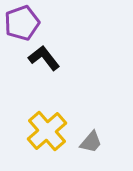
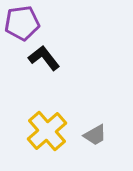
purple pentagon: rotated 12 degrees clockwise
gray trapezoid: moved 4 px right, 7 px up; rotated 20 degrees clockwise
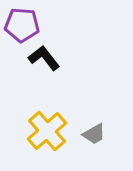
purple pentagon: moved 2 px down; rotated 12 degrees clockwise
gray trapezoid: moved 1 px left, 1 px up
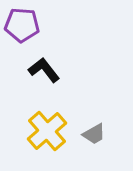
black L-shape: moved 12 px down
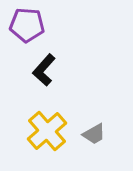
purple pentagon: moved 5 px right
black L-shape: rotated 100 degrees counterclockwise
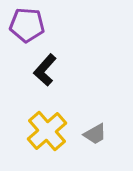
black L-shape: moved 1 px right
gray trapezoid: moved 1 px right
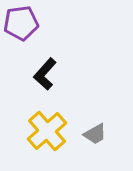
purple pentagon: moved 6 px left, 2 px up; rotated 12 degrees counterclockwise
black L-shape: moved 4 px down
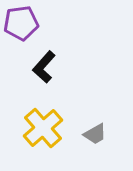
black L-shape: moved 1 px left, 7 px up
yellow cross: moved 4 px left, 3 px up
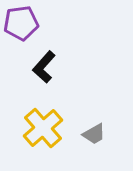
gray trapezoid: moved 1 px left
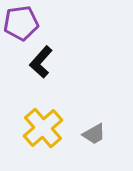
black L-shape: moved 3 px left, 5 px up
